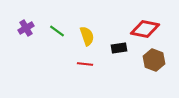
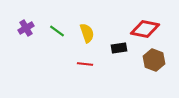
yellow semicircle: moved 3 px up
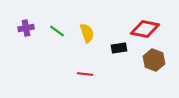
purple cross: rotated 21 degrees clockwise
red line: moved 10 px down
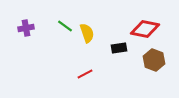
green line: moved 8 px right, 5 px up
red line: rotated 35 degrees counterclockwise
